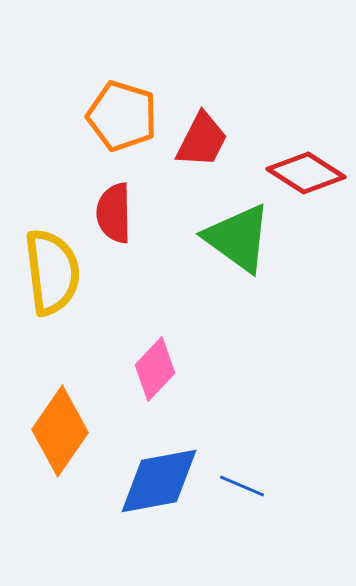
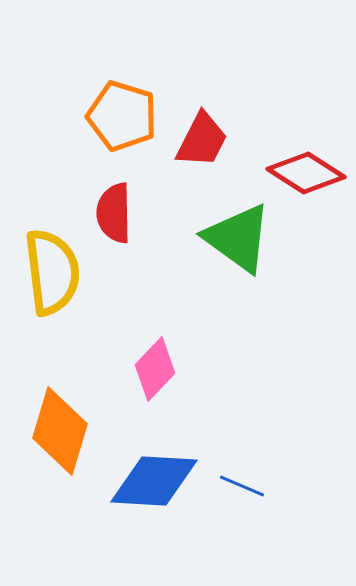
orange diamond: rotated 18 degrees counterclockwise
blue diamond: moved 5 px left; rotated 14 degrees clockwise
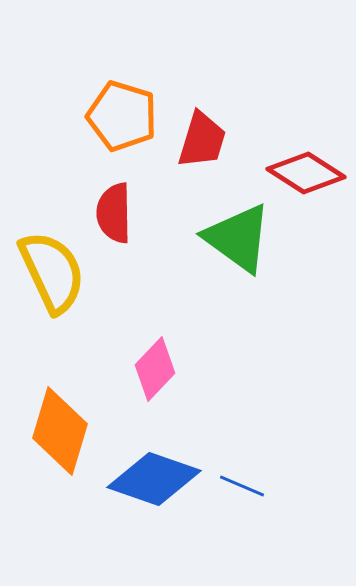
red trapezoid: rotated 10 degrees counterclockwise
yellow semicircle: rotated 18 degrees counterclockwise
blue diamond: moved 2 px up; rotated 16 degrees clockwise
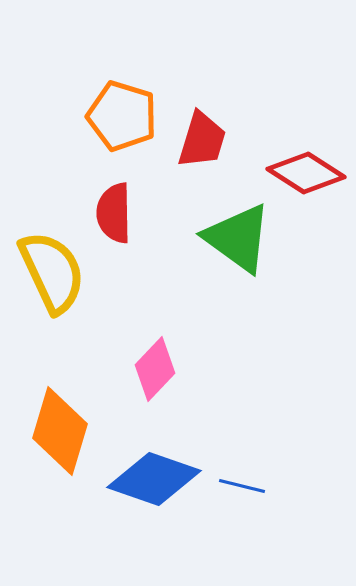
blue line: rotated 9 degrees counterclockwise
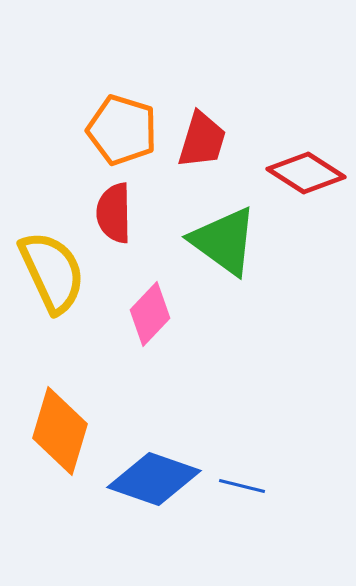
orange pentagon: moved 14 px down
green triangle: moved 14 px left, 3 px down
pink diamond: moved 5 px left, 55 px up
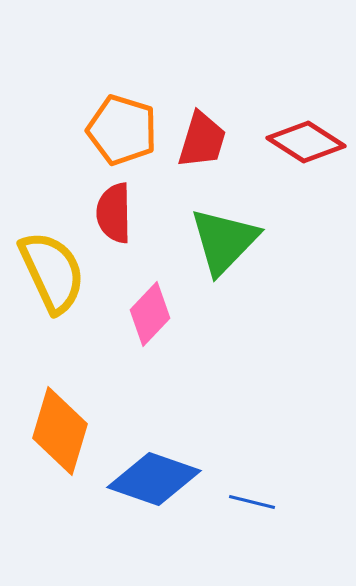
red diamond: moved 31 px up
green triangle: rotated 38 degrees clockwise
blue line: moved 10 px right, 16 px down
